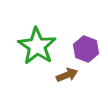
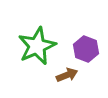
green star: rotated 15 degrees clockwise
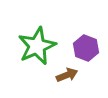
purple hexagon: moved 1 px up
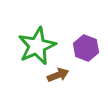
brown arrow: moved 9 px left
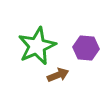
purple hexagon: rotated 15 degrees counterclockwise
